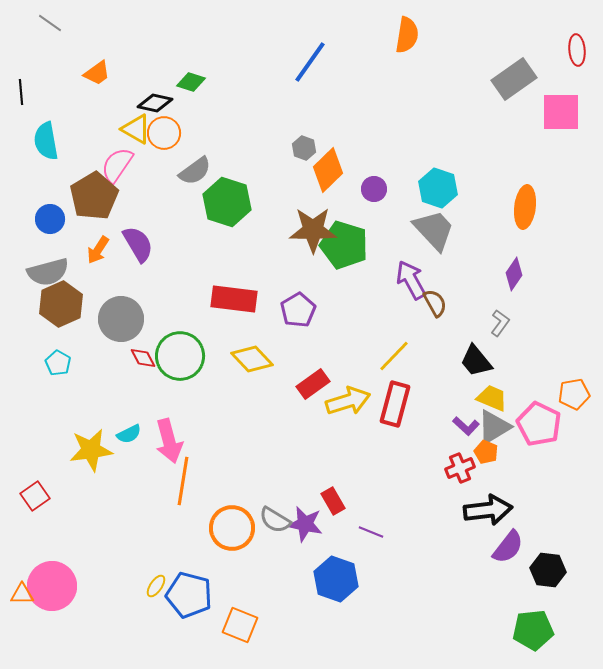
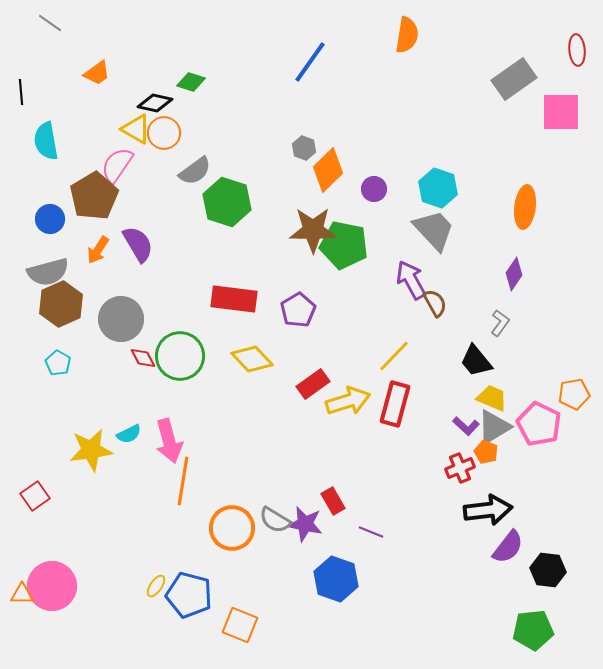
green pentagon at (344, 245): rotated 6 degrees counterclockwise
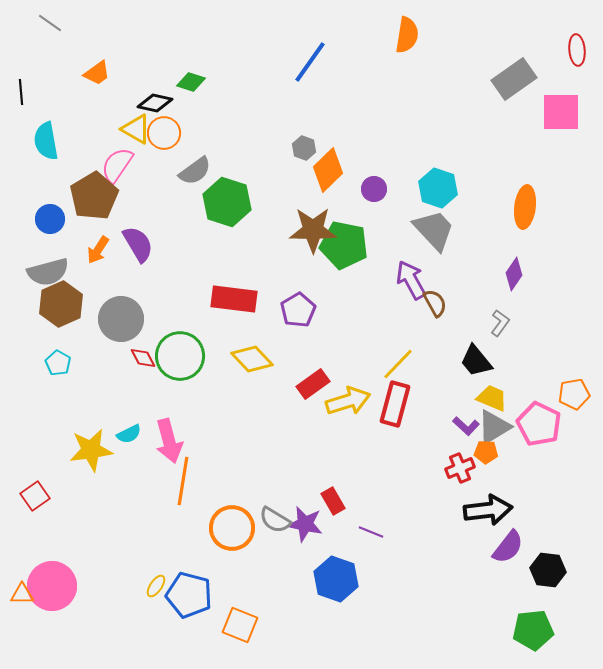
yellow line at (394, 356): moved 4 px right, 8 px down
orange pentagon at (486, 452): rotated 20 degrees counterclockwise
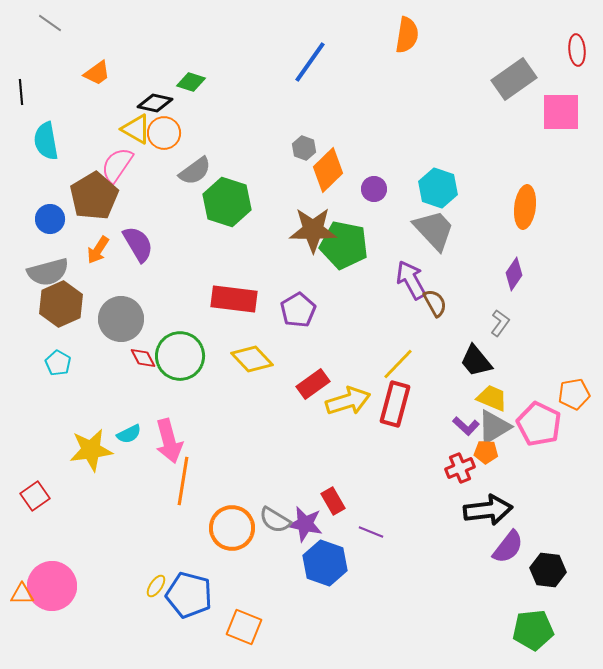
blue hexagon at (336, 579): moved 11 px left, 16 px up
orange square at (240, 625): moved 4 px right, 2 px down
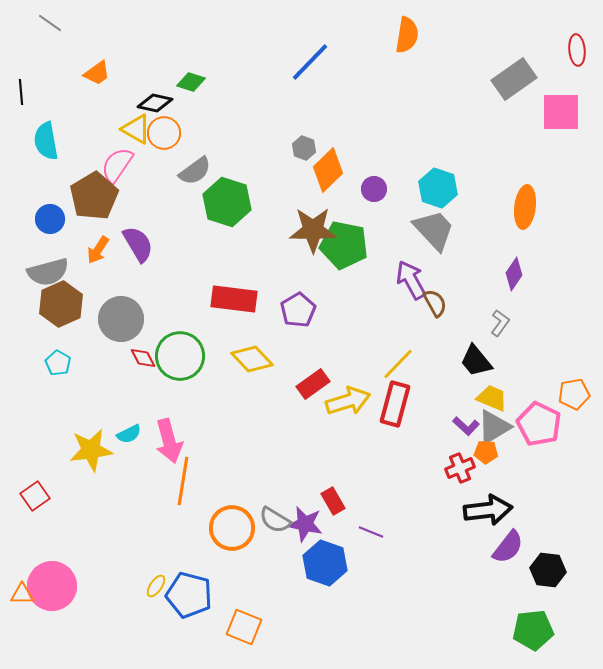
blue line at (310, 62): rotated 9 degrees clockwise
